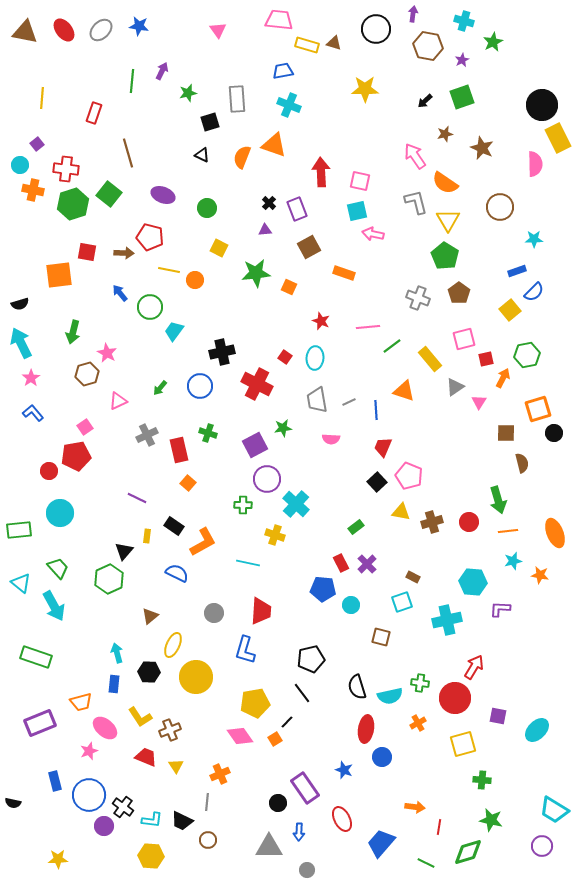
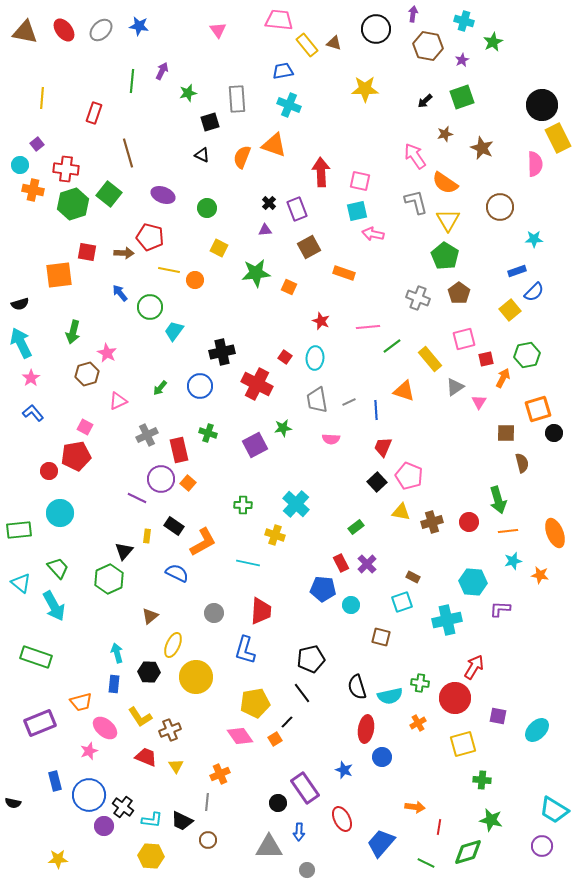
yellow rectangle at (307, 45): rotated 35 degrees clockwise
pink square at (85, 427): rotated 28 degrees counterclockwise
purple circle at (267, 479): moved 106 px left
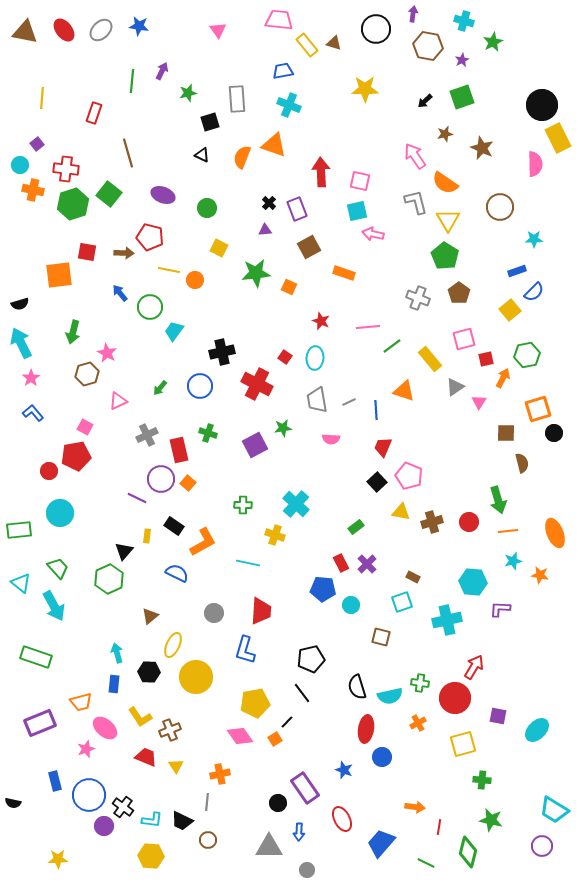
pink star at (89, 751): moved 3 px left, 2 px up
orange cross at (220, 774): rotated 12 degrees clockwise
green diamond at (468, 852): rotated 60 degrees counterclockwise
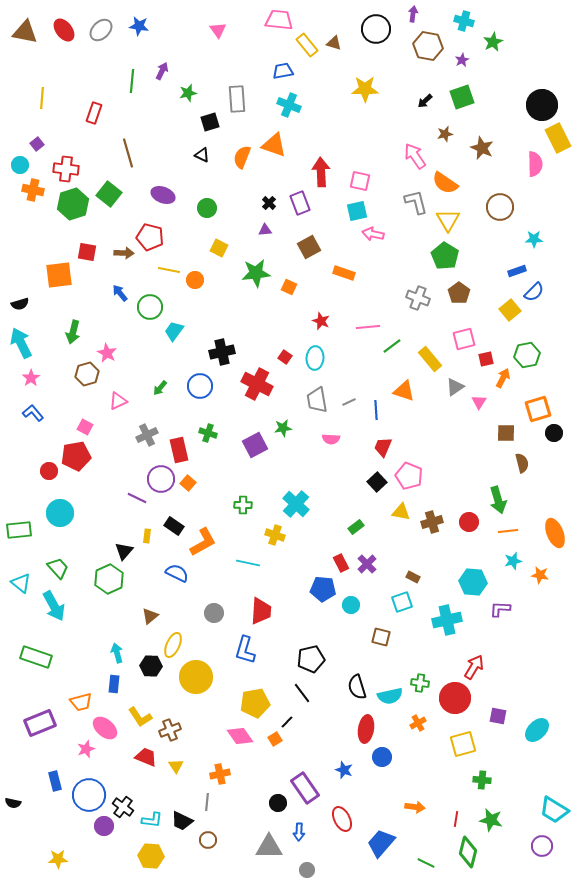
purple rectangle at (297, 209): moved 3 px right, 6 px up
black hexagon at (149, 672): moved 2 px right, 6 px up
red line at (439, 827): moved 17 px right, 8 px up
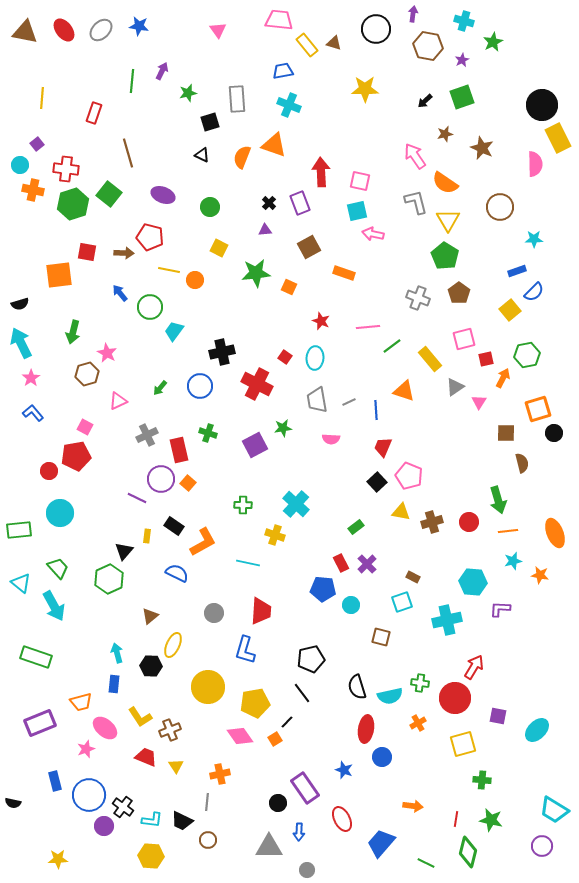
green circle at (207, 208): moved 3 px right, 1 px up
yellow circle at (196, 677): moved 12 px right, 10 px down
orange arrow at (415, 807): moved 2 px left, 1 px up
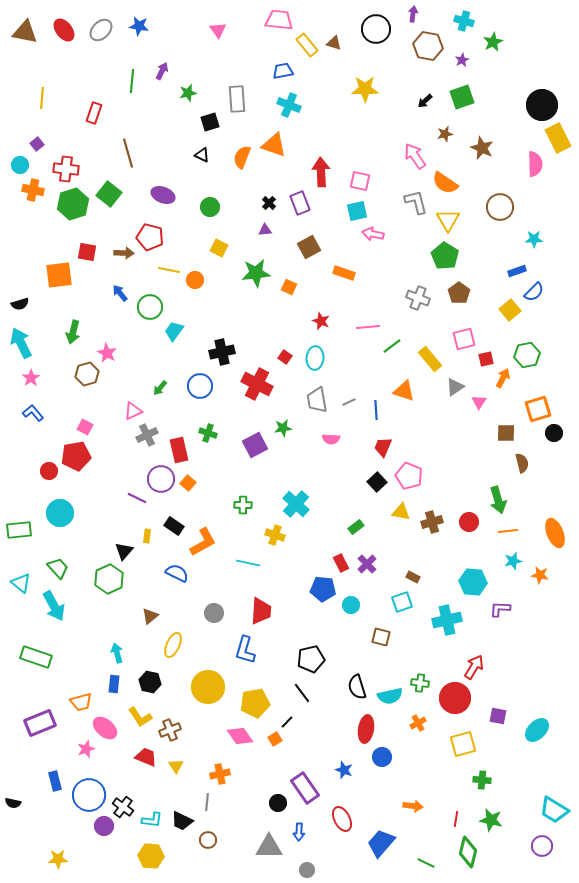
pink triangle at (118, 401): moved 15 px right, 10 px down
black hexagon at (151, 666): moved 1 px left, 16 px down; rotated 10 degrees clockwise
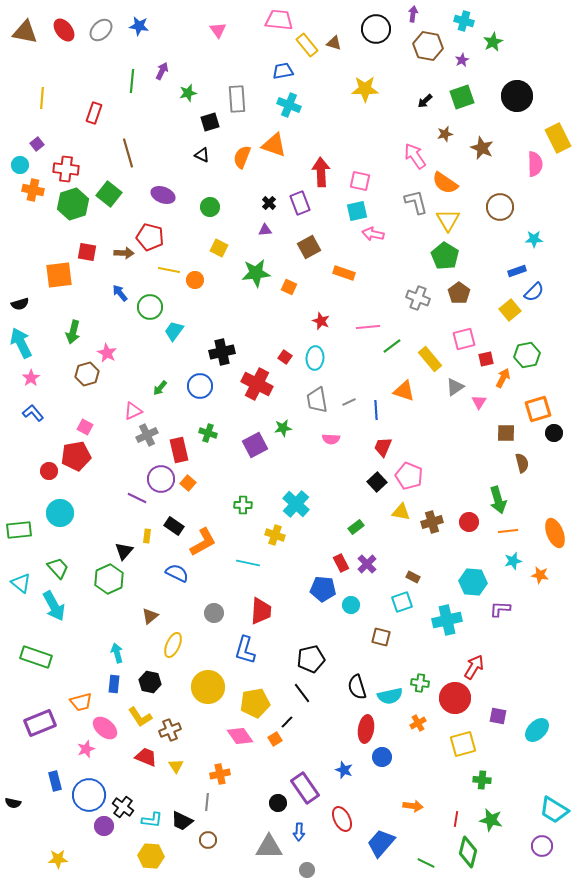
black circle at (542, 105): moved 25 px left, 9 px up
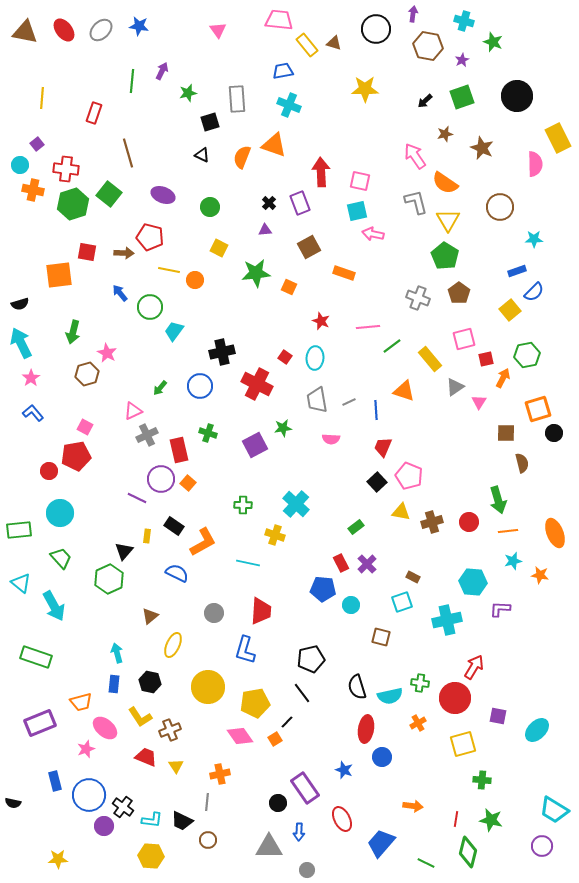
green star at (493, 42): rotated 24 degrees counterclockwise
green trapezoid at (58, 568): moved 3 px right, 10 px up
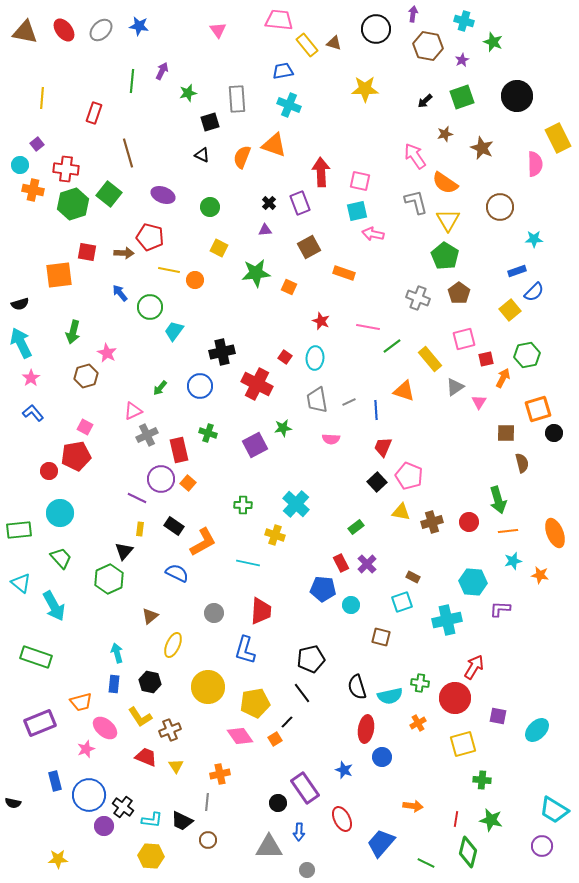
pink line at (368, 327): rotated 15 degrees clockwise
brown hexagon at (87, 374): moved 1 px left, 2 px down
yellow rectangle at (147, 536): moved 7 px left, 7 px up
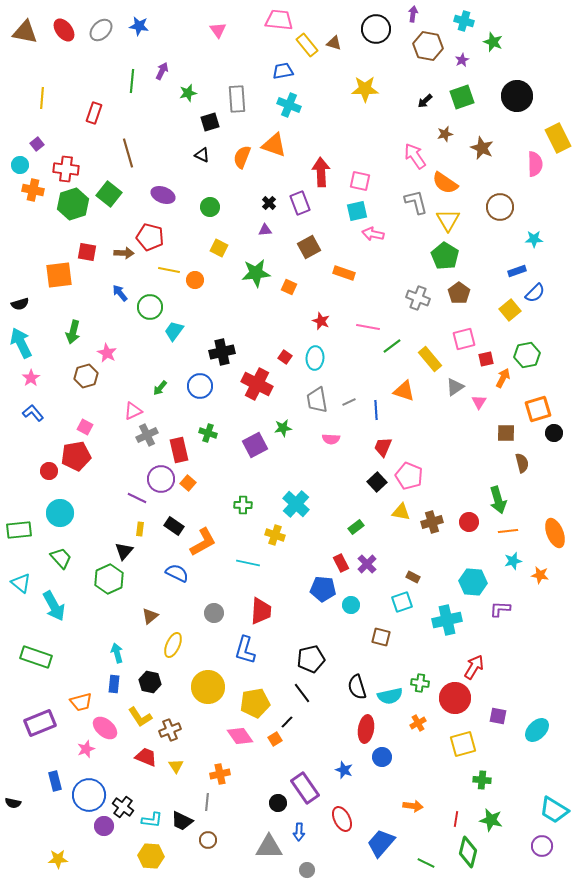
blue semicircle at (534, 292): moved 1 px right, 1 px down
